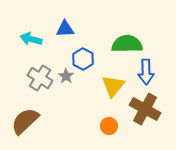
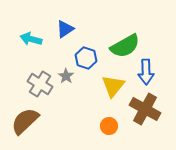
blue triangle: rotated 30 degrees counterclockwise
green semicircle: moved 2 px left, 2 px down; rotated 152 degrees clockwise
blue hexagon: moved 3 px right, 1 px up; rotated 10 degrees counterclockwise
gray cross: moved 6 px down
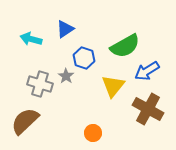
blue hexagon: moved 2 px left
blue arrow: moved 1 px right, 1 px up; rotated 60 degrees clockwise
gray cross: rotated 15 degrees counterclockwise
brown cross: moved 3 px right
orange circle: moved 16 px left, 7 px down
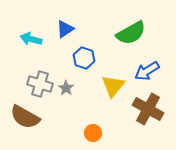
green semicircle: moved 6 px right, 13 px up
gray star: moved 12 px down
brown semicircle: moved 4 px up; rotated 108 degrees counterclockwise
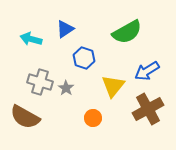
green semicircle: moved 4 px left, 1 px up
gray cross: moved 2 px up
brown cross: rotated 32 degrees clockwise
orange circle: moved 15 px up
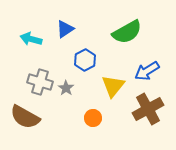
blue hexagon: moved 1 px right, 2 px down; rotated 15 degrees clockwise
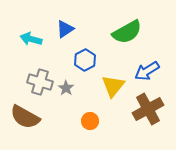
orange circle: moved 3 px left, 3 px down
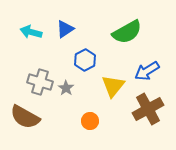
cyan arrow: moved 7 px up
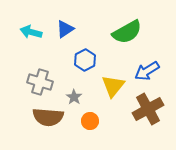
gray star: moved 8 px right, 9 px down
brown semicircle: moved 23 px right; rotated 24 degrees counterclockwise
